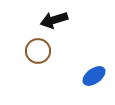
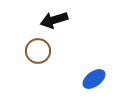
blue ellipse: moved 3 px down
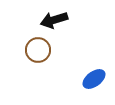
brown circle: moved 1 px up
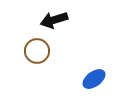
brown circle: moved 1 px left, 1 px down
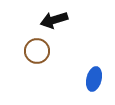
blue ellipse: rotated 40 degrees counterclockwise
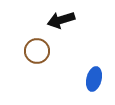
black arrow: moved 7 px right
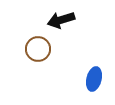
brown circle: moved 1 px right, 2 px up
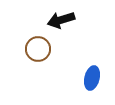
blue ellipse: moved 2 px left, 1 px up
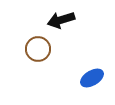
blue ellipse: rotated 45 degrees clockwise
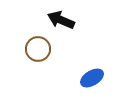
black arrow: rotated 40 degrees clockwise
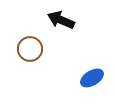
brown circle: moved 8 px left
